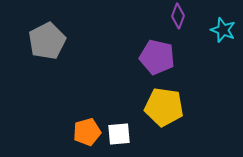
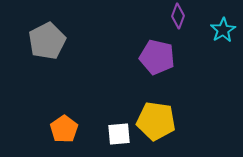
cyan star: rotated 20 degrees clockwise
yellow pentagon: moved 8 px left, 14 px down
orange pentagon: moved 23 px left, 3 px up; rotated 20 degrees counterclockwise
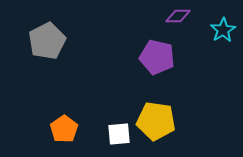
purple diamond: rotated 70 degrees clockwise
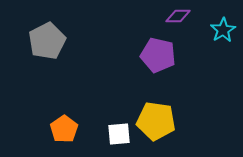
purple pentagon: moved 1 px right, 2 px up
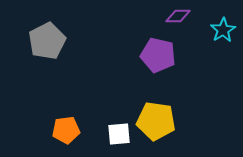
orange pentagon: moved 2 px right, 1 px down; rotated 28 degrees clockwise
